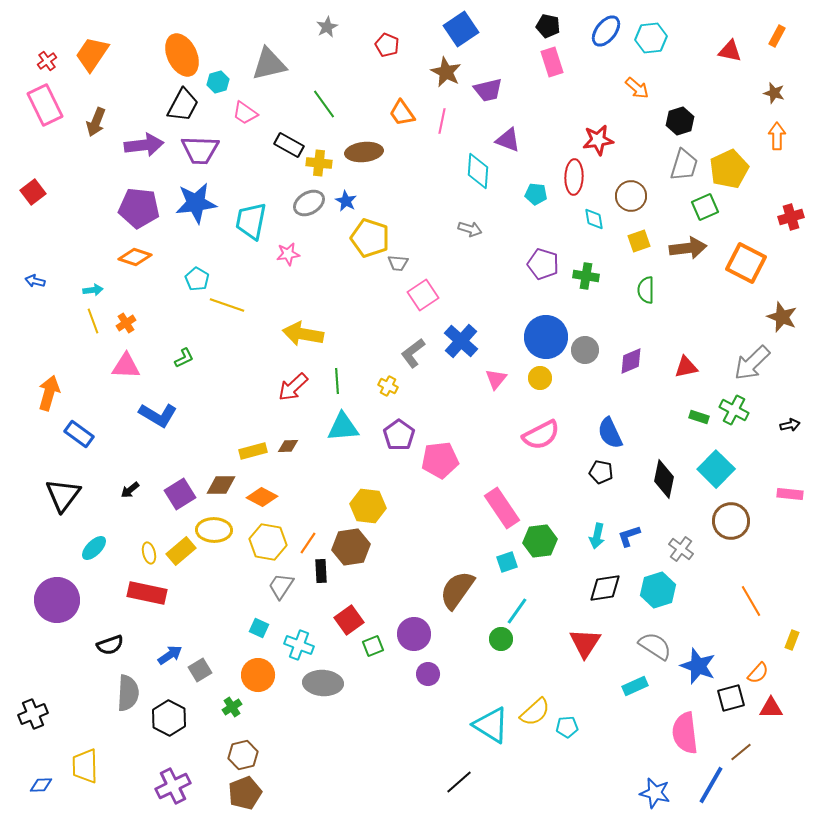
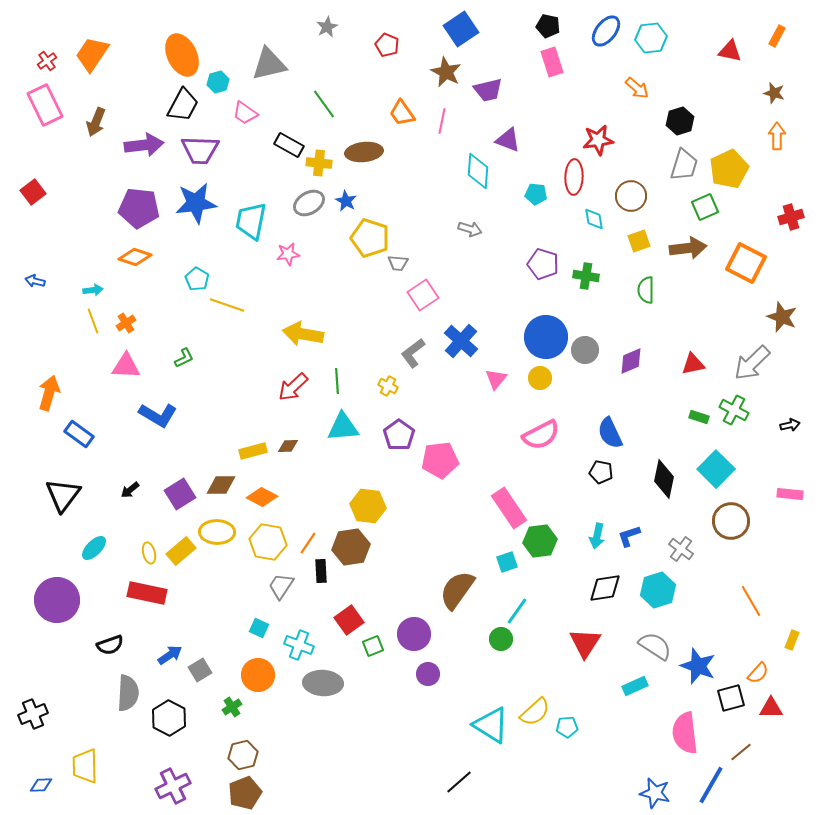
red triangle at (686, 367): moved 7 px right, 3 px up
pink rectangle at (502, 508): moved 7 px right
yellow ellipse at (214, 530): moved 3 px right, 2 px down
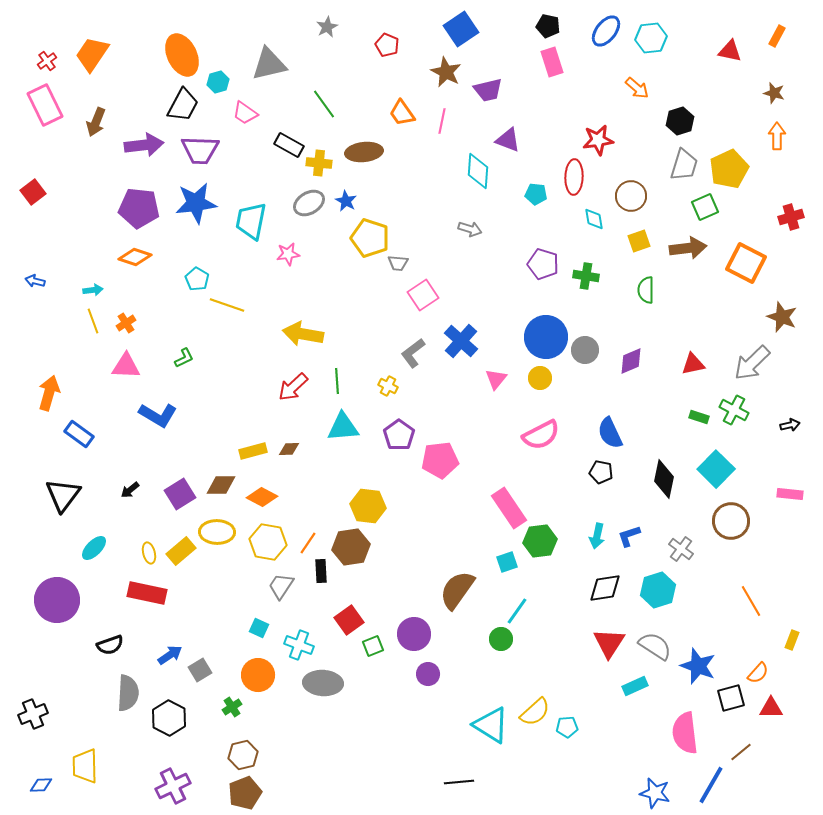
brown diamond at (288, 446): moved 1 px right, 3 px down
red triangle at (585, 643): moved 24 px right
black line at (459, 782): rotated 36 degrees clockwise
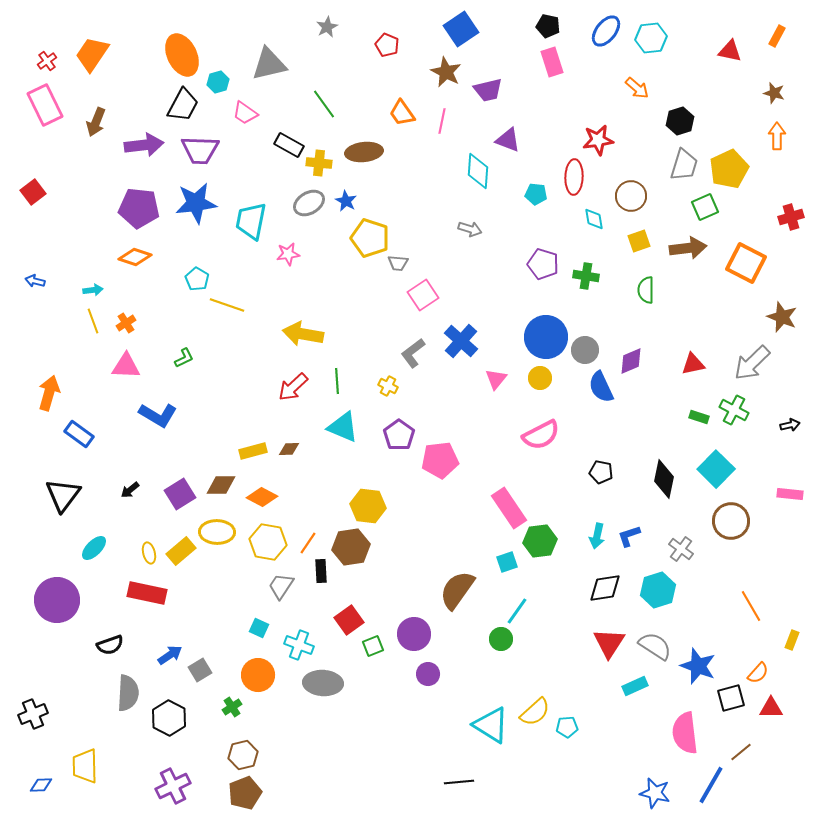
cyan triangle at (343, 427): rotated 28 degrees clockwise
blue semicircle at (610, 433): moved 9 px left, 46 px up
orange line at (751, 601): moved 5 px down
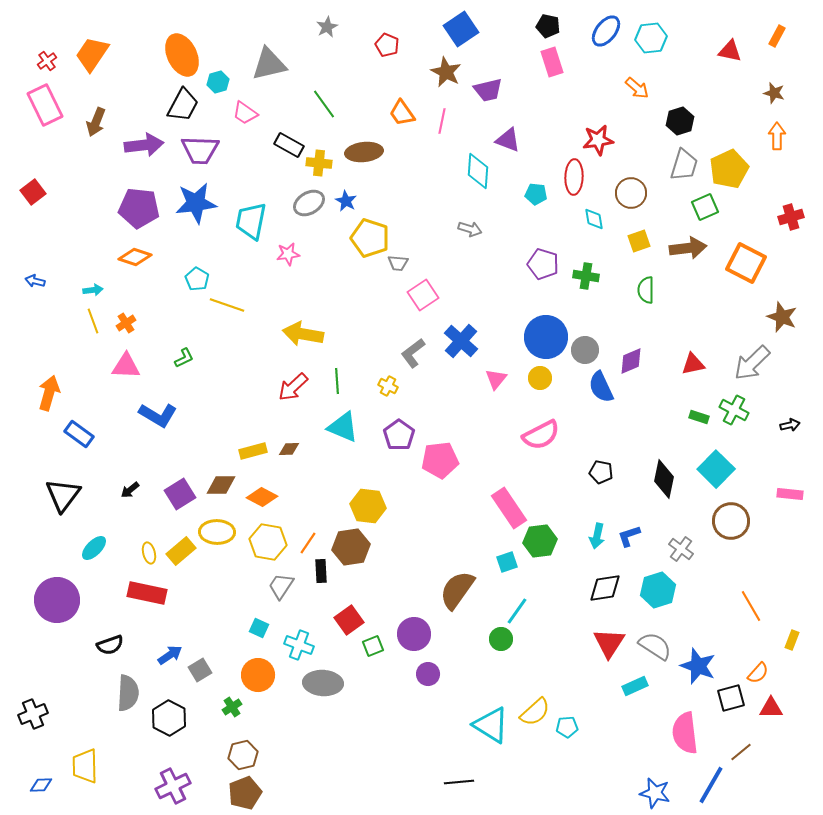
brown circle at (631, 196): moved 3 px up
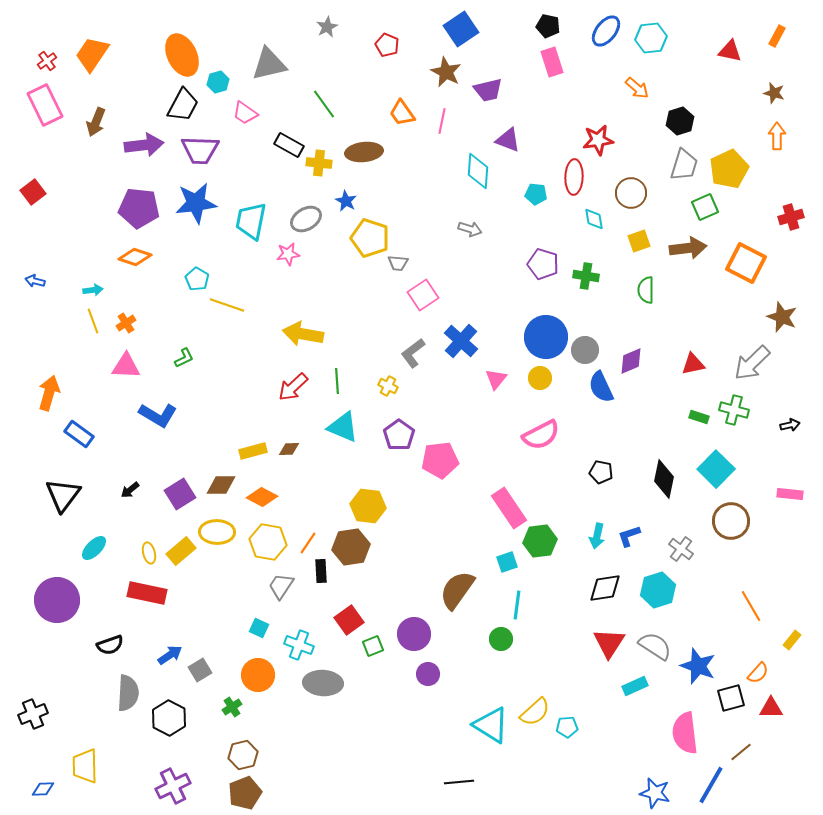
gray ellipse at (309, 203): moved 3 px left, 16 px down
green cross at (734, 410): rotated 12 degrees counterclockwise
cyan line at (517, 611): moved 6 px up; rotated 28 degrees counterclockwise
yellow rectangle at (792, 640): rotated 18 degrees clockwise
blue diamond at (41, 785): moved 2 px right, 4 px down
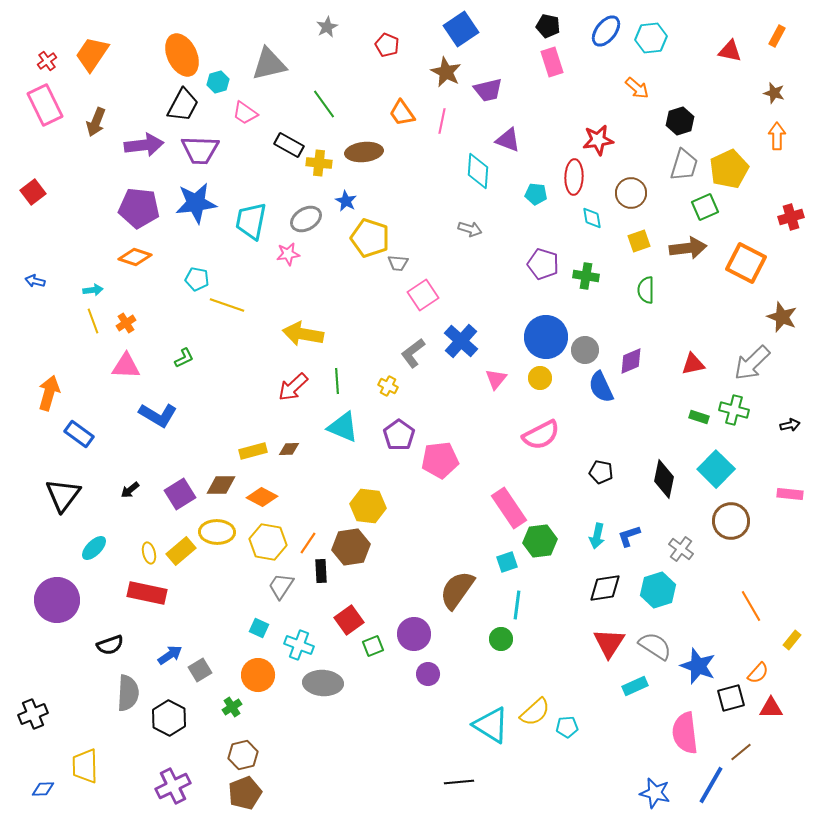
cyan diamond at (594, 219): moved 2 px left, 1 px up
cyan pentagon at (197, 279): rotated 20 degrees counterclockwise
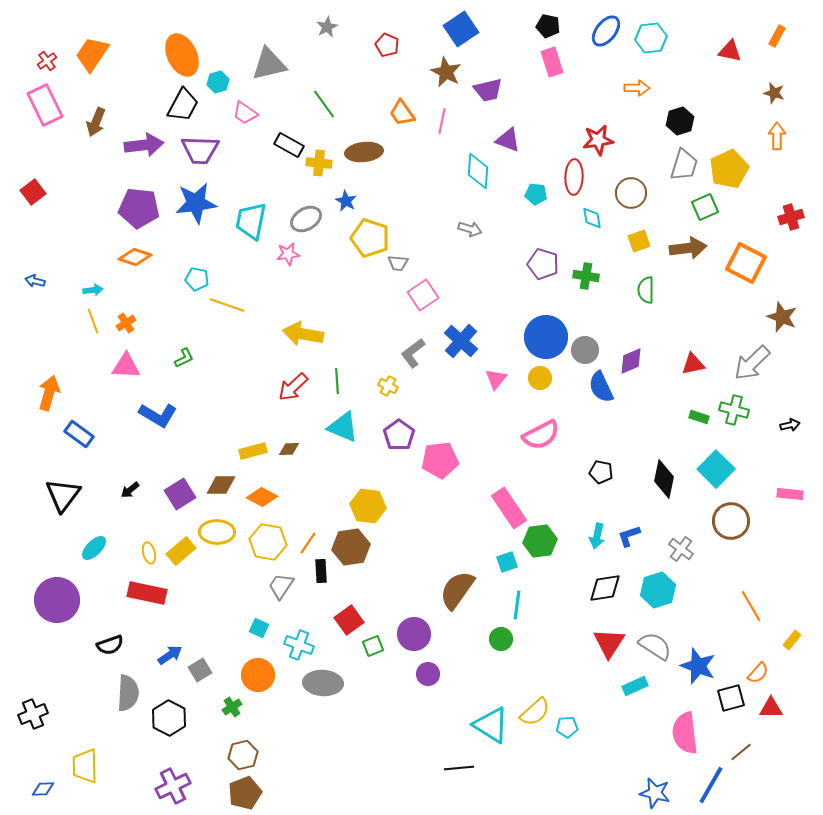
orange arrow at (637, 88): rotated 40 degrees counterclockwise
black line at (459, 782): moved 14 px up
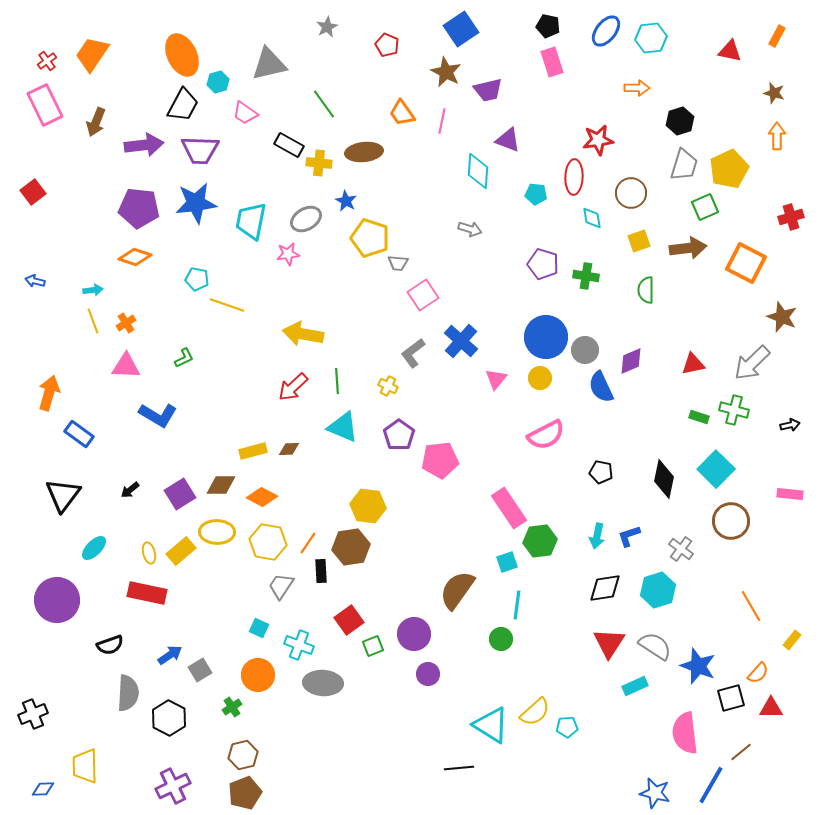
pink semicircle at (541, 435): moved 5 px right
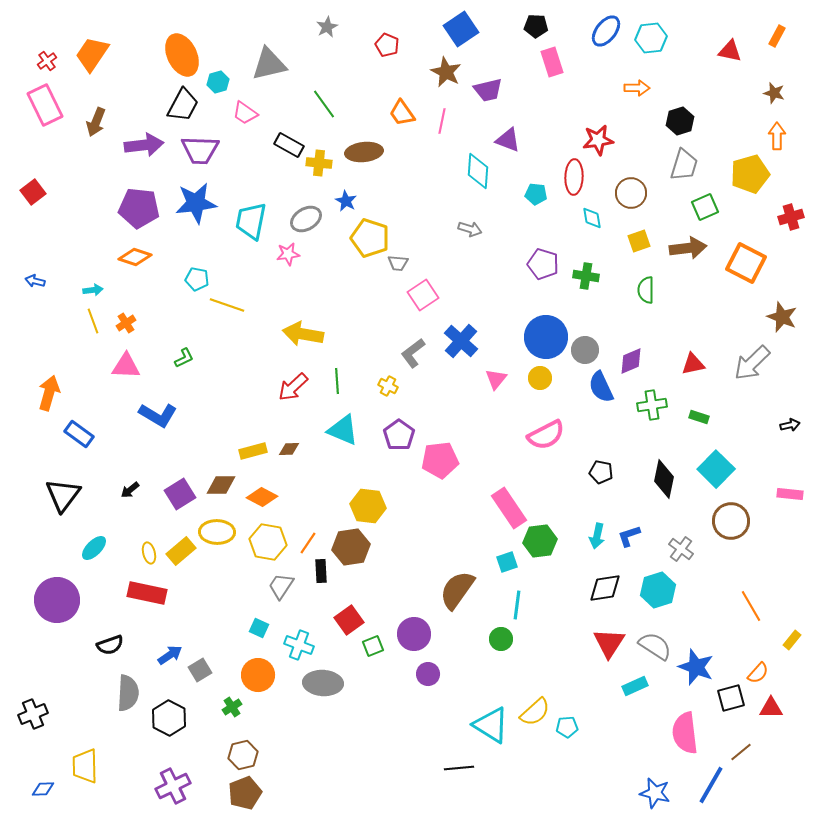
black pentagon at (548, 26): moved 12 px left; rotated 10 degrees counterclockwise
yellow pentagon at (729, 169): moved 21 px right, 5 px down; rotated 9 degrees clockwise
green cross at (734, 410): moved 82 px left, 5 px up; rotated 24 degrees counterclockwise
cyan triangle at (343, 427): moved 3 px down
blue star at (698, 666): moved 2 px left, 1 px down
